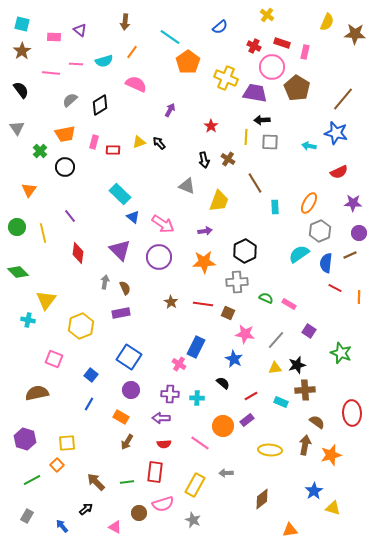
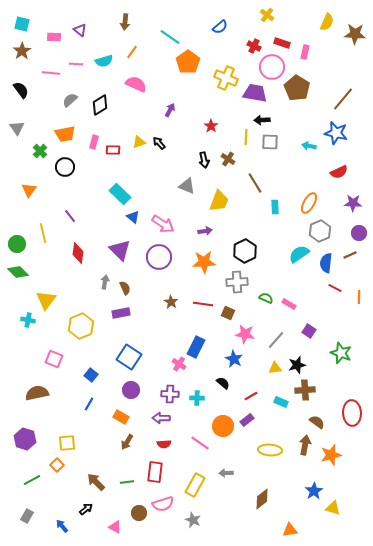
green circle at (17, 227): moved 17 px down
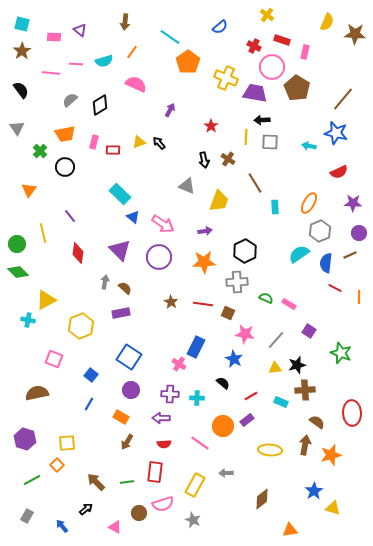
red rectangle at (282, 43): moved 3 px up
brown semicircle at (125, 288): rotated 24 degrees counterclockwise
yellow triangle at (46, 300): rotated 25 degrees clockwise
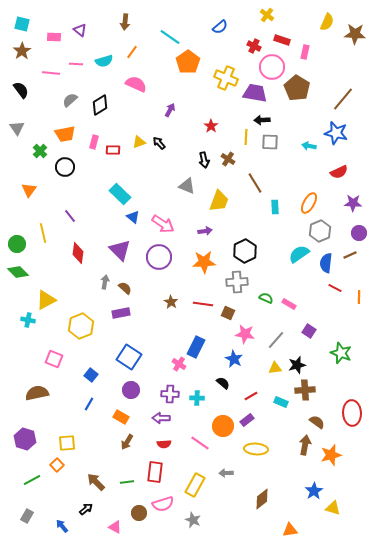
yellow ellipse at (270, 450): moved 14 px left, 1 px up
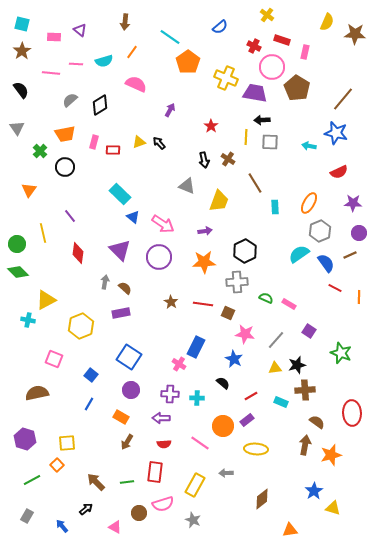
blue semicircle at (326, 263): rotated 138 degrees clockwise
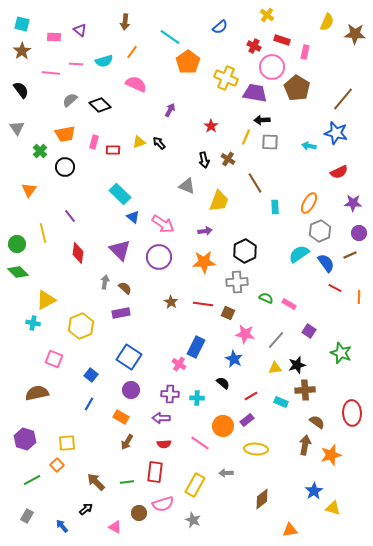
black diamond at (100, 105): rotated 75 degrees clockwise
yellow line at (246, 137): rotated 21 degrees clockwise
cyan cross at (28, 320): moved 5 px right, 3 px down
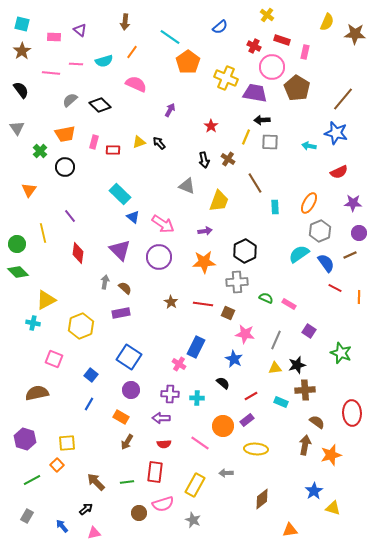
gray line at (276, 340): rotated 18 degrees counterclockwise
pink triangle at (115, 527): moved 21 px left, 6 px down; rotated 40 degrees counterclockwise
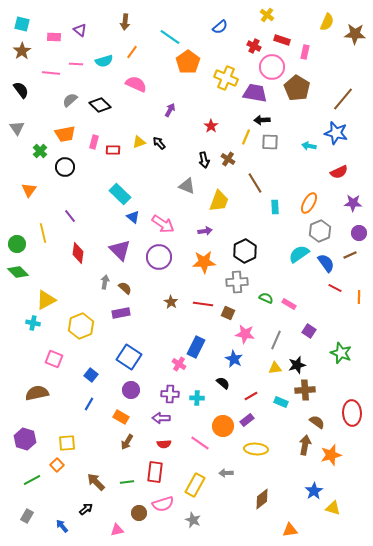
pink triangle at (94, 533): moved 23 px right, 3 px up
